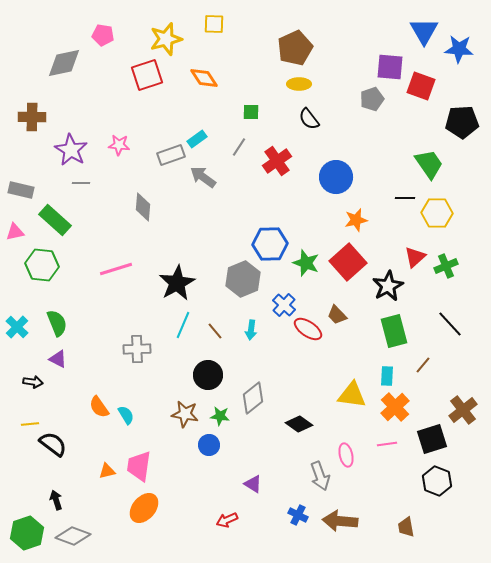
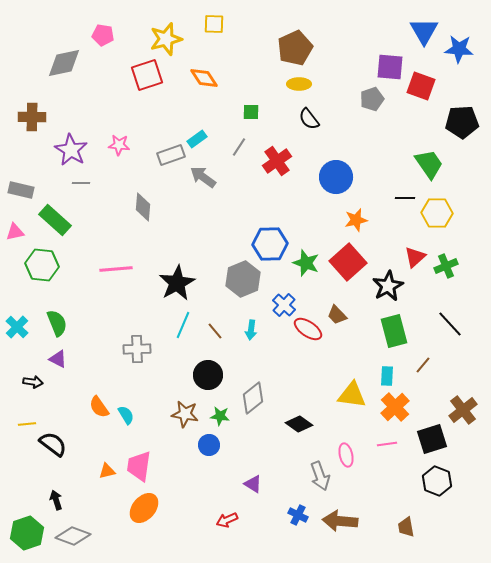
pink line at (116, 269): rotated 12 degrees clockwise
yellow line at (30, 424): moved 3 px left
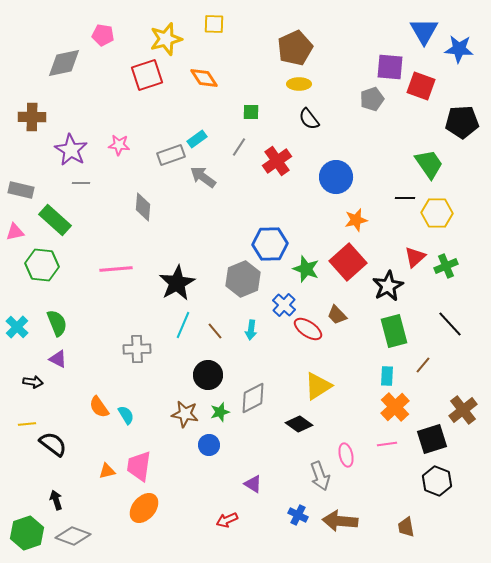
green star at (306, 263): moved 6 px down
yellow triangle at (352, 395): moved 34 px left, 9 px up; rotated 40 degrees counterclockwise
gray diamond at (253, 398): rotated 12 degrees clockwise
green star at (220, 416): moved 4 px up; rotated 24 degrees counterclockwise
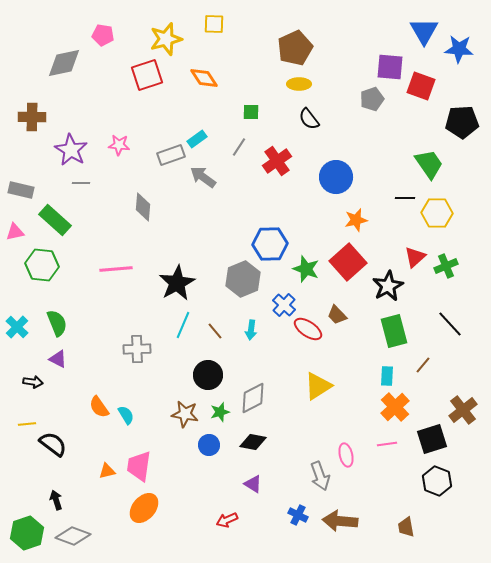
black diamond at (299, 424): moved 46 px left, 18 px down; rotated 24 degrees counterclockwise
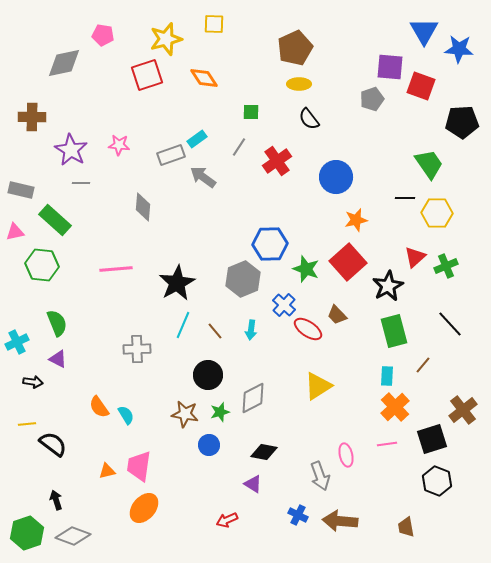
cyan cross at (17, 327): moved 15 px down; rotated 20 degrees clockwise
black diamond at (253, 442): moved 11 px right, 10 px down
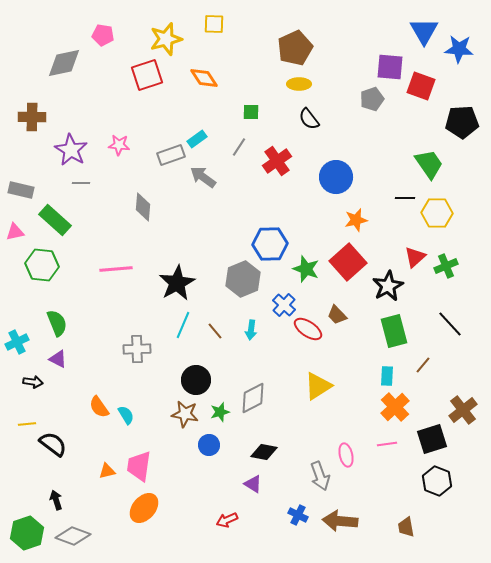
black circle at (208, 375): moved 12 px left, 5 px down
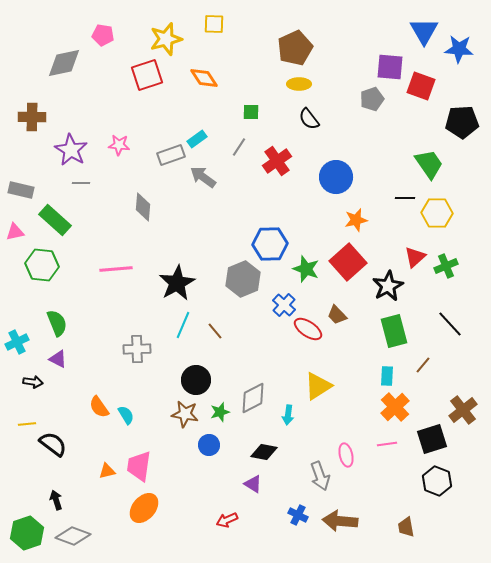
cyan arrow at (251, 330): moved 37 px right, 85 px down
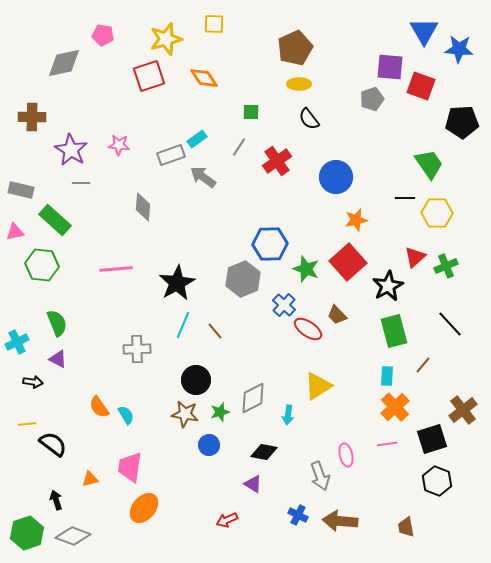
red square at (147, 75): moved 2 px right, 1 px down
pink trapezoid at (139, 466): moved 9 px left, 1 px down
orange triangle at (107, 471): moved 17 px left, 8 px down
